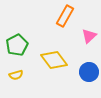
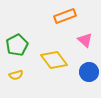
orange rectangle: rotated 40 degrees clockwise
pink triangle: moved 4 px left, 4 px down; rotated 35 degrees counterclockwise
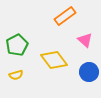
orange rectangle: rotated 15 degrees counterclockwise
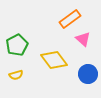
orange rectangle: moved 5 px right, 3 px down
pink triangle: moved 2 px left, 1 px up
blue circle: moved 1 px left, 2 px down
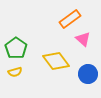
green pentagon: moved 1 px left, 3 px down; rotated 10 degrees counterclockwise
yellow diamond: moved 2 px right, 1 px down
yellow semicircle: moved 1 px left, 3 px up
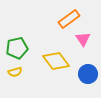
orange rectangle: moved 1 px left
pink triangle: rotated 14 degrees clockwise
green pentagon: moved 1 px right; rotated 25 degrees clockwise
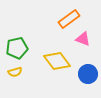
pink triangle: rotated 35 degrees counterclockwise
yellow diamond: moved 1 px right
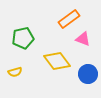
green pentagon: moved 6 px right, 10 px up
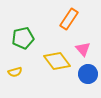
orange rectangle: rotated 20 degrees counterclockwise
pink triangle: moved 10 px down; rotated 28 degrees clockwise
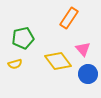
orange rectangle: moved 1 px up
yellow diamond: moved 1 px right
yellow semicircle: moved 8 px up
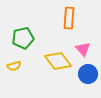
orange rectangle: rotated 30 degrees counterclockwise
yellow semicircle: moved 1 px left, 2 px down
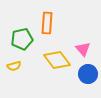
orange rectangle: moved 22 px left, 5 px down
green pentagon: moved 1 px left, 1 px down
yellow diamond: moved 1 px left, 1 px up
